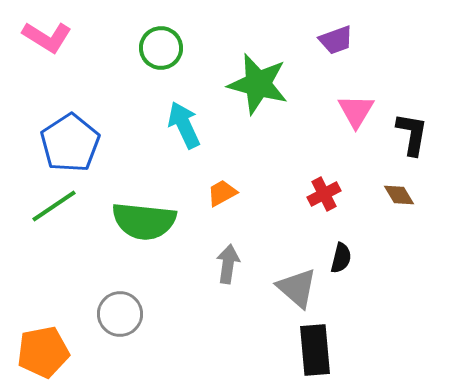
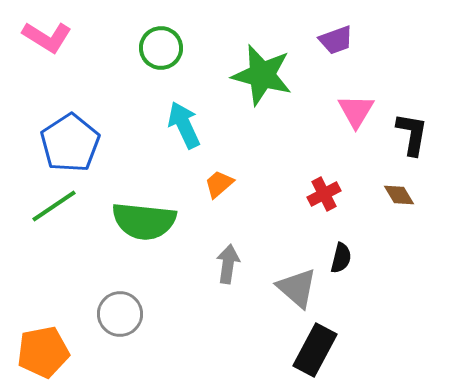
green star: moved 4 px right, 9 px up
orange trapezoid: moved 3 px left, 9 px up; rotated 12 degrees counterclockwise
black rectangle: rotated 33 degrees clockwise
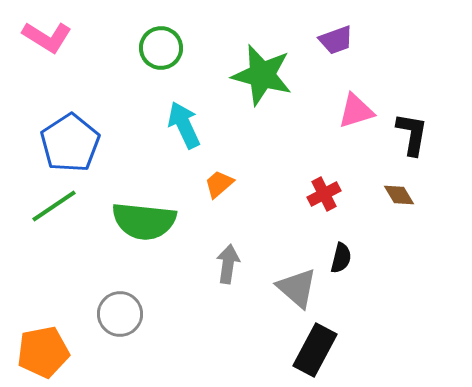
pink triangle: rotated 42 degrees clockwise
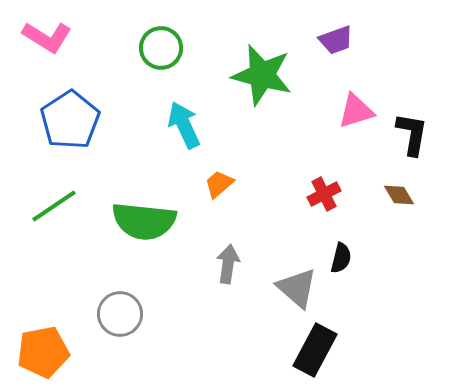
blue pentagon: moved 23 px up
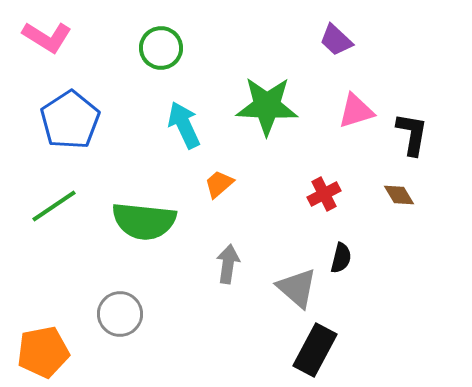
purple trapezoid: rotated 63 degrees clockwise
green star: moved 5 px right, 31 px down; rotated 12 degrees counterclockwise
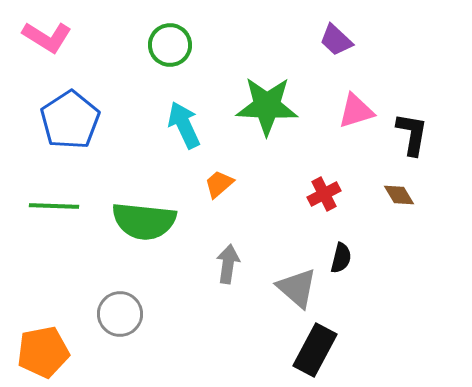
green circle: moved 9 px right, 3 px up
green line: rotated 36 degrees clockwise
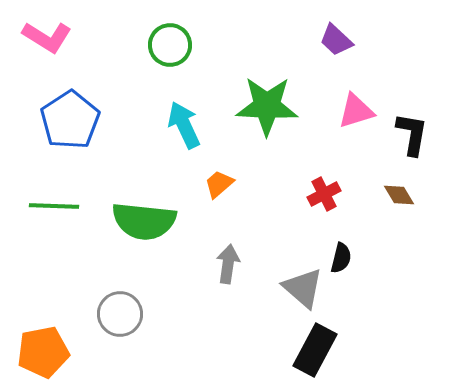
gray triangle: moved 6 px right
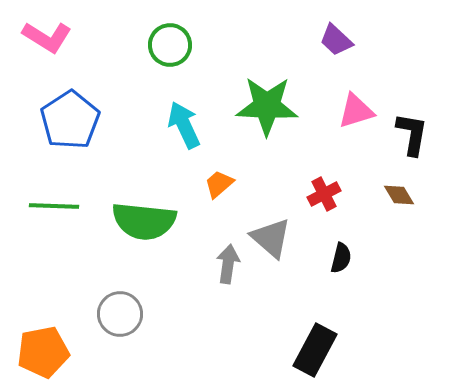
gray triangle: moved 32 px left, 50 px up
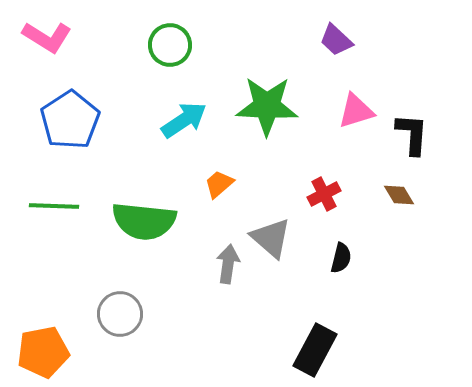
cyan arrow: moved 5 px up; rotated 81 degrees clockwise
black L-shape: rotated 6 degrees counterclockwise
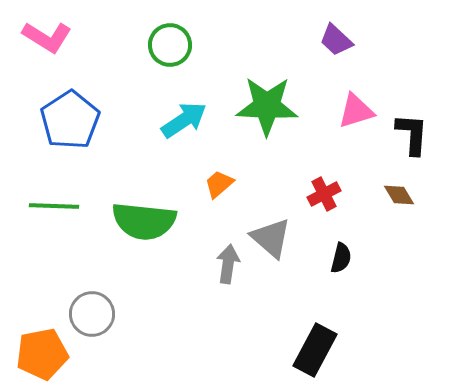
gray circle: moved 28 px left
orange pentagon: moved 1 px left, 2 px down
